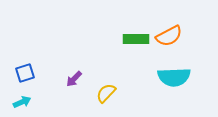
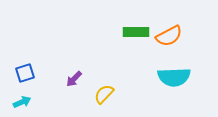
green rectangle: moved 7 px up
yellow semicircle: moved 2 px left, 1 px down
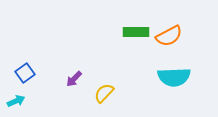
blue square: rotated 18 degrees counterclockwise
yellow semicircle: moved 1 px up
cyan arrow: moved 6 px left, 1 px up
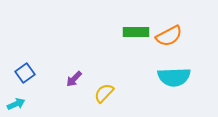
cyan arrow: moved 3 px down
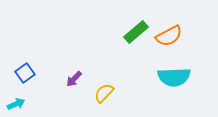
green rectangle: rotated 40 degrees counterclockwise
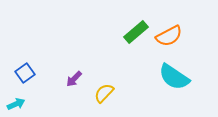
cyan semicircle: rotated 36 degrees clockwise
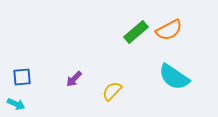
orange semicircle: moved 6 px up
blue square: moved 3 px left, 4 px down; rotated 30 degrees clockwise
yellow semicircle: moved 8 px right, 2 px up
cyan arrow: rotated 48 degrees clockwise
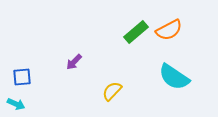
purple arrow: moved 17 px up
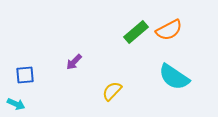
blue square: moved 3 px right, 2 px up
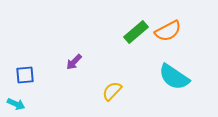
orange semicircle: moved 1 px left, 1 px down
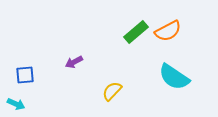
purple arrow: rotated 18 degrees clockwise
